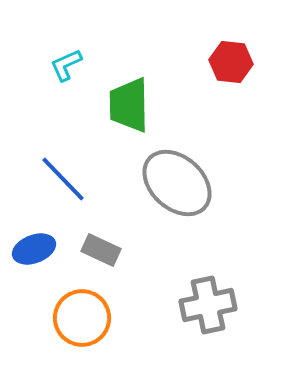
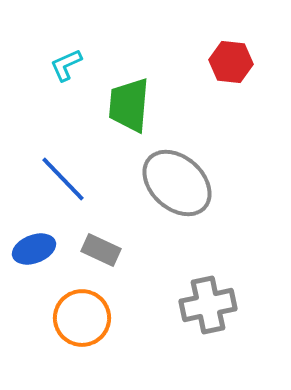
green trapezoid: rotated 6 degrees clockwise
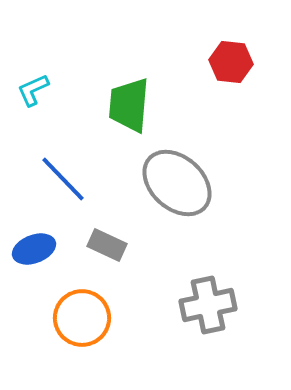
cyan L-shape: moved 33 px left, 25 px down
gray rectangle: moved 6 px right, 5 px up
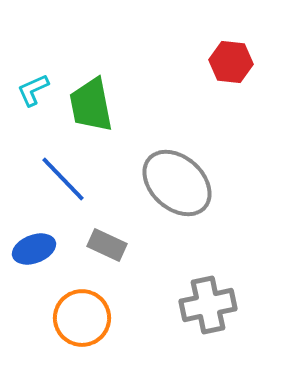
green trapezoid: moved 38 px left; rotated 16 degrees counterclockwise
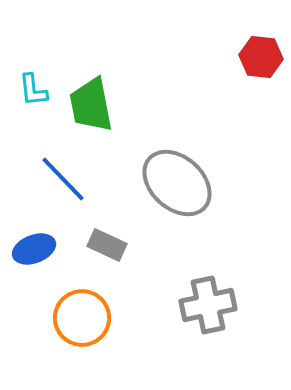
red hexagon: moved 30 px right, 5 px up
cyan L-shape: rotated 72 degrees counterclockwise
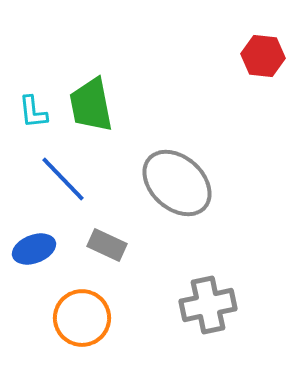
red hexagon: moved 2 px right, 1 px up
cyan L-shape: moved 22 px down
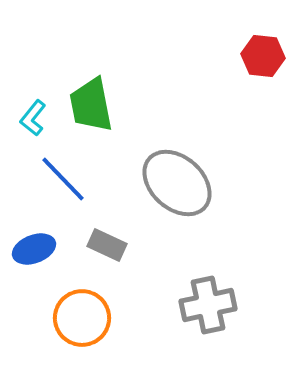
cyan L-shape: moved 6 px down; rotated 45 degrees clockwise
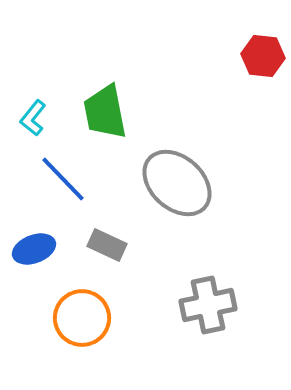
green trapezoid: moved 14 px right, 7 px down
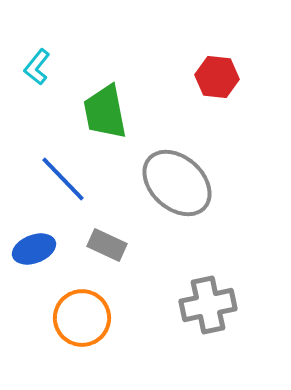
red hexagon: moved 46 px left, 21 px down
cyan L-shape: moved 4 px right, 51 px up
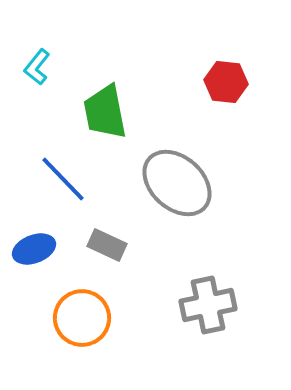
red hexagon: moved 9 px right, 5 px down
